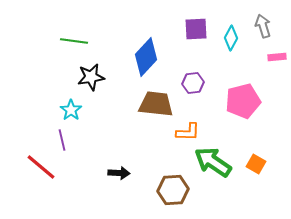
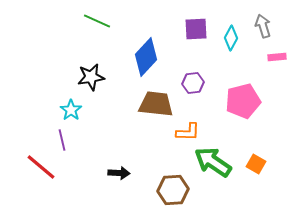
green line: moved 23 px right, 20 px up; rotated 16 degrees clockwise
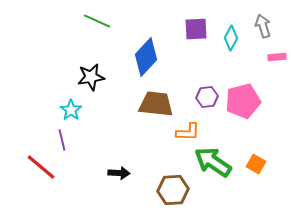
purple hexagon: moved 14 px right, 14 px down
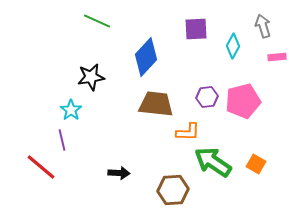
cyan diamond: moved 2 px right, 8 px down
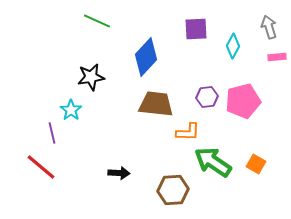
gray arrow: moved 6 px right, 1 px down
purple line: moved 10 px left, 7 px up
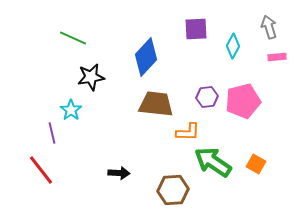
green line: moved 24 px left, 17 px down
red line: moved 3 px down; rotated 12 degrees clockwise
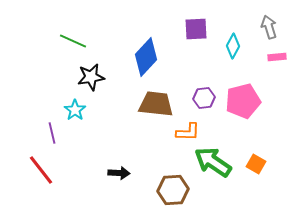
green line: moved 3 px down
purple hexagon: moved 3 px left, 1 px down
cyan star: moved 4 px right
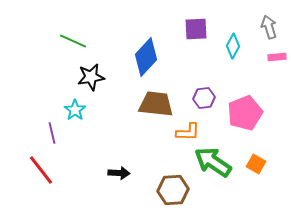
pink pentagon: moved 2 px right, 12 px down; rotated 8 degrees counterclockwise
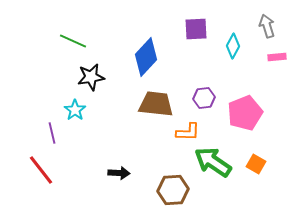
gray arrow: moved 2 px left, 1 px up
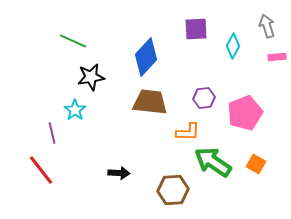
brown trapezoid: moved 6 px left, 2 px up
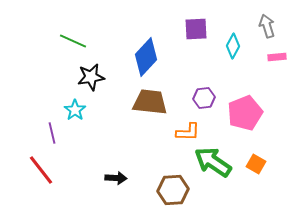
black arrow: moved 3 px left, 5 px down
